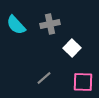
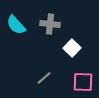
gray cross: rotated 18 degrees clockwise
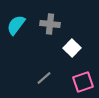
cyan semicircle: rotated 80 degrees clockwise
pink square: rotated 20 degrees counterclockwise
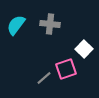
white square: moved 12 px right, 1 px down
pink square: moved 17 px left, 13 px up
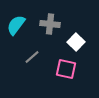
white square: moved 8 px left, 7 px up
pink square: rotated 30 degrees clockwise
gray line: moved 12 px left, 21 px up
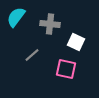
cyan semicircle: moved 8 px up
white square: rotated 18 degrees counterclockwise
gray line: moved 2 px up
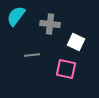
cyan semicircle: moved 1 px up
gray line: rotated 35 degrees clockwise
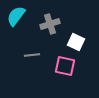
gray cross: rotated 24 degrees counterclockwise
pink square: moved 1 px left, 3 px up
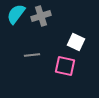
cyan semicircle: moved 2 px up
gray cross: moved 9 px left, 8 px up
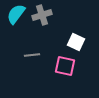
gray cross: moved 1 px right, 1 px up
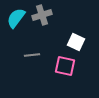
cyan semicircle: moved 4 px down
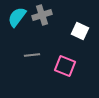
cyan semicircle: moved 1 px right, 1 px up
white square: moved 4 px right, 11 px up
pink square: rotated 10 degrees clockwise
